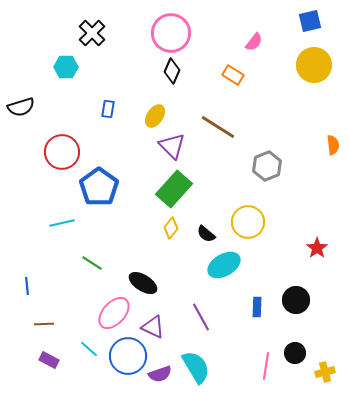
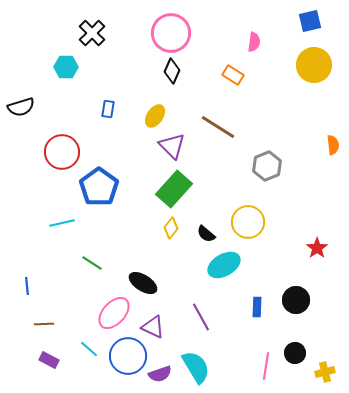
pink semicircle at (254, 42): rotated 30 degrees counterclockwise
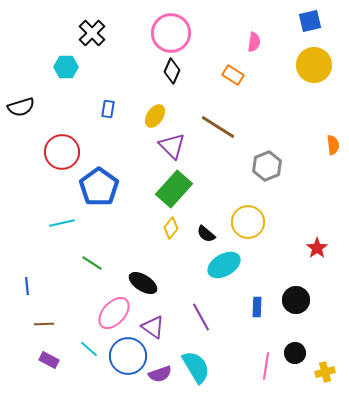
purple triangle at (153, 327): rotated 10 degrees clockwise
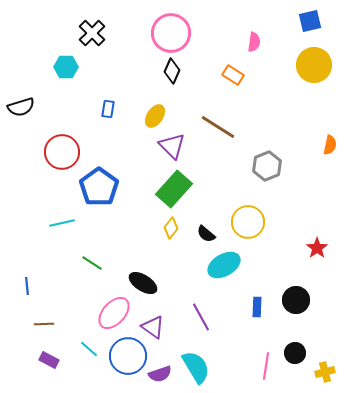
orange semicircle at (333, 145): moved 3 px left; rotated 18 degrees clockwise
